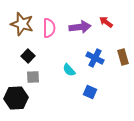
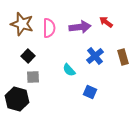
blue cross: moved 2 px up; rotated 24 degrees clockwise
black hexagon: moved 1 px right, 1 px down; rotated 20 degrees clockwise
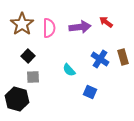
brown star: rotated 20 degrees clockwise
blue cross: moved 5 px right, 3 px down; rotated 18 degrees counterclockwise
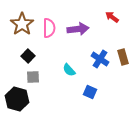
red arrow: moved 6 px right, 5 px up
purple arrow: moved 2 px left, 2 px down
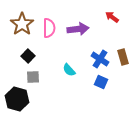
blue square: moved 11 px right, 10 px up
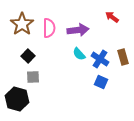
purple arrow: moved 1 px down
cyan semicircle: moved 10 px right, 16 px up
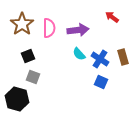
black square: rotated 24 degrees clockwise
gray square: rotated 24 degrees clockwise
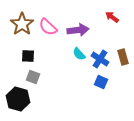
pink semicircle: moved 1 px left, 1 px up; rotated 132 degrees clockwise
black square: rotated 24 degrees clockwise
black hexagon: moved 1 px right
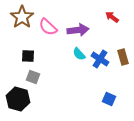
brown star: moved 7 px up
blue square: moved 8 px right, 17 px down
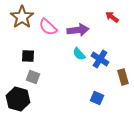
brown rectangle: moved 20 px down
blue square: moved 12 px left, 1 px up
